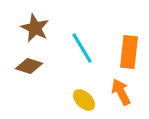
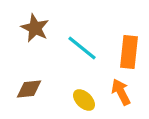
cyan line: rotated 20 degrees counterclockwise
brown diamond: moved 23 px down; rotated 24 degrees counterclockwise
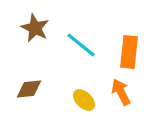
cyan line: moved 1 px left, 3 px up
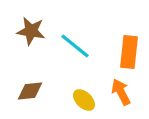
brown star: moved 4 px left, 3 px down; rotated 16 degrees counterclockwise
cyan line: moved 6 px left, 1 px down
brown diamond: moved 1 px right, 2 px down
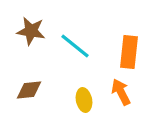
brown diamond: moved 1 px left, 1 px up
yellow ellipse: rotated 35 degrees clockwise
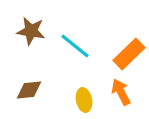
orange rectangle: moved 2 px down; rotated 40 degrees clockwise
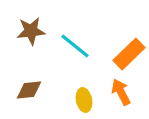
brown star: rotated 16 degrees counterclockwise
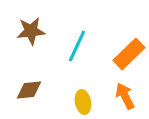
cyan line: moved 2 px right; rotated 76 degrees clockwise
orange arrow: moved 4 px right, 4 px down
yellow ellipse: moved 1 px left, 2 px down
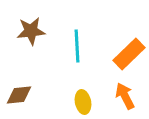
cyan line: rotated 28 degrees counterclockwise
brown diamond: moved 10 px left, 5 px down
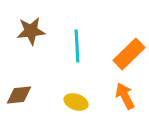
yellow ellipse: moved 7 px left; rotated 60 degrees counterclockwise
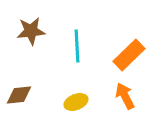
orange rectangle: moved 1 px down
yellow ellipse: rotated 40 degrees counterclockwise
